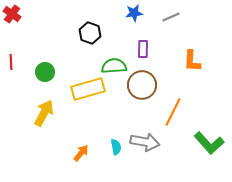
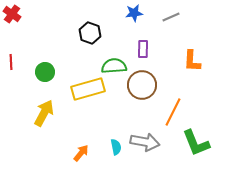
green L-shape: moved 13 px left; rotated 20 degrees clockwise
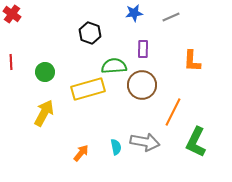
green L-shape: moved 1 px up; rotated 48 degrees clockwise
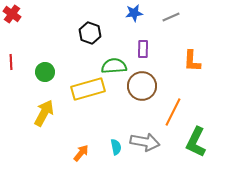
brown circle: moved 1 px down
